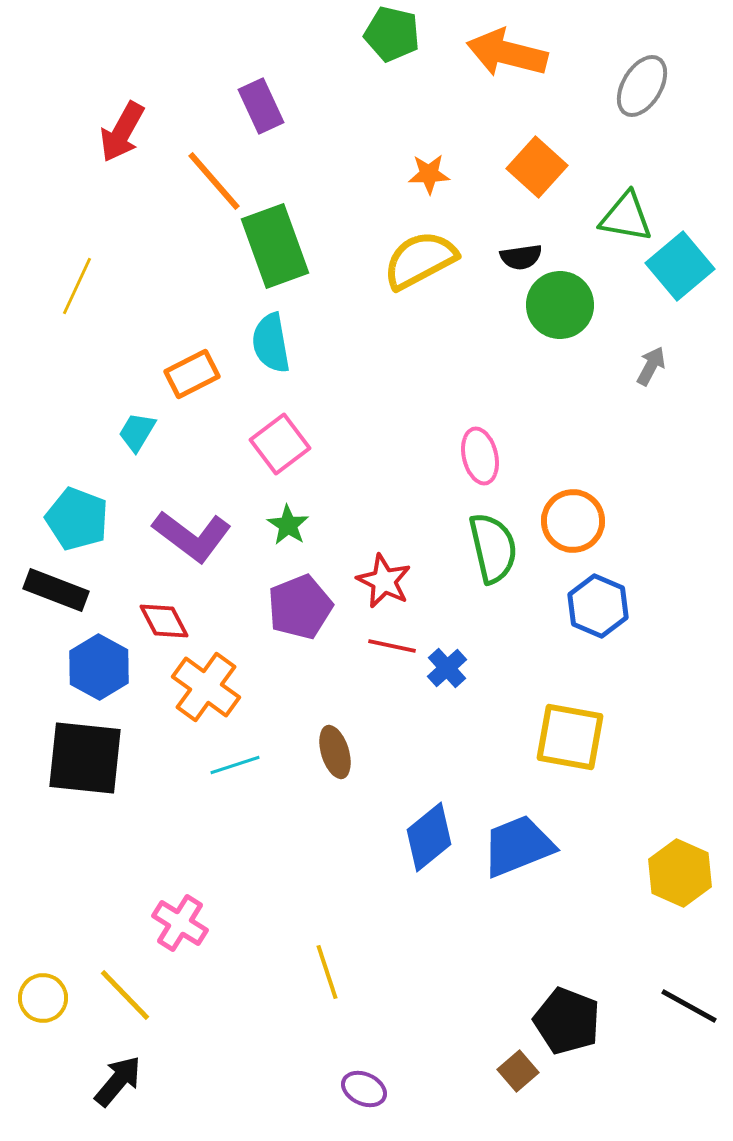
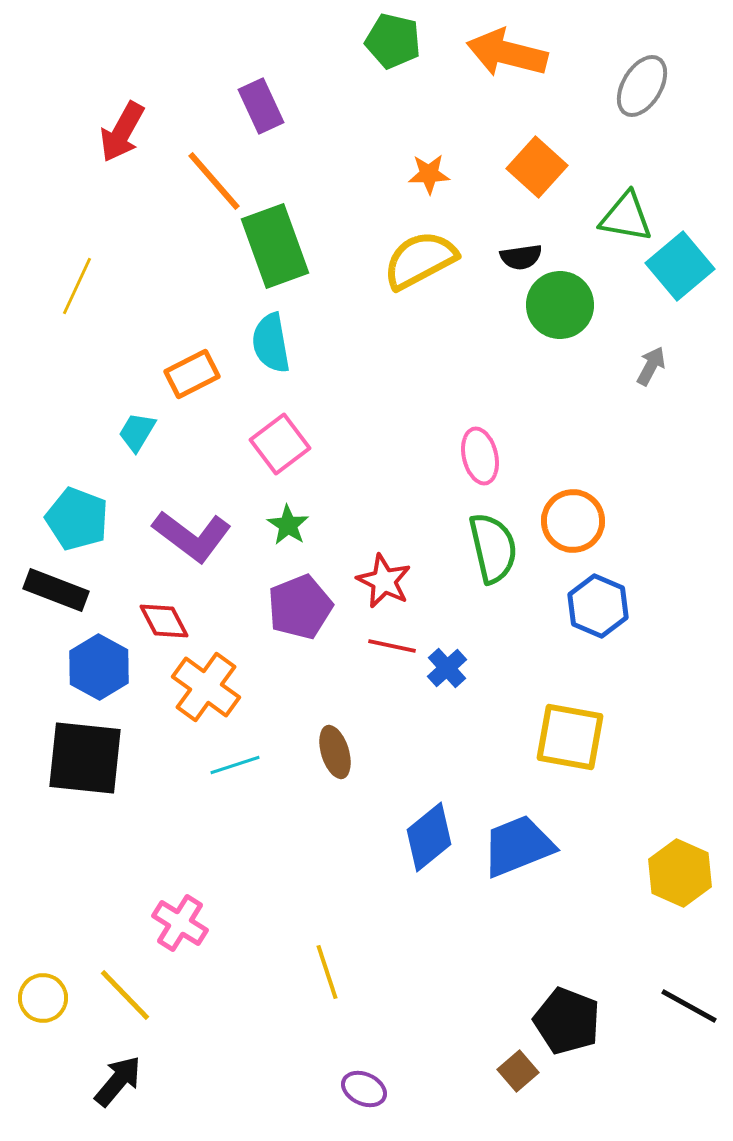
green pentagon at (392, 34): moved 1 px right, 7 px down
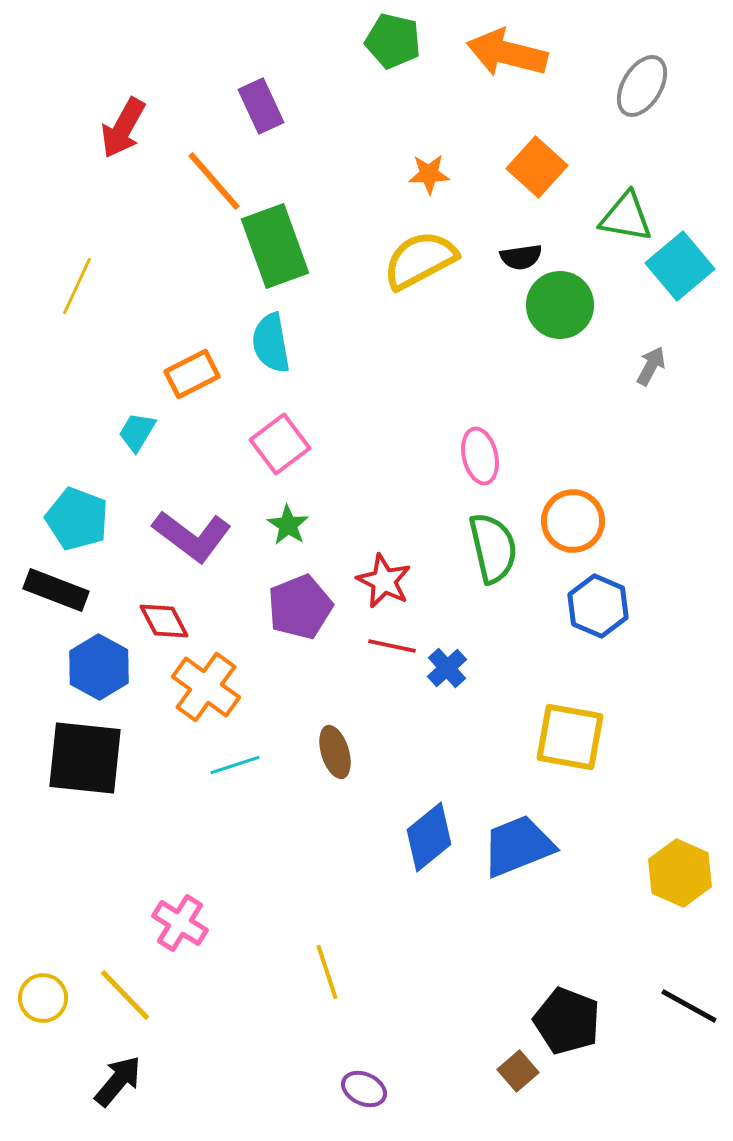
red arrow at (122, 132): moved 1 px right, 4 px up
